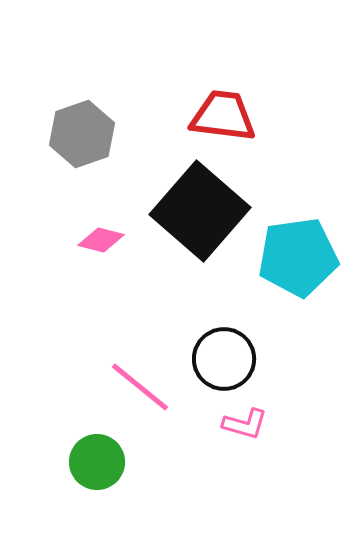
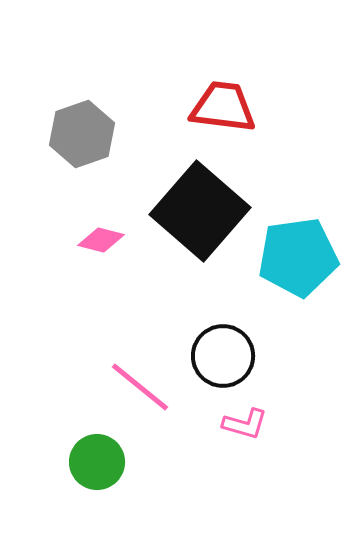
red trapezoid: moved 9 px up
black circle: moved 1 px left, 3 px up
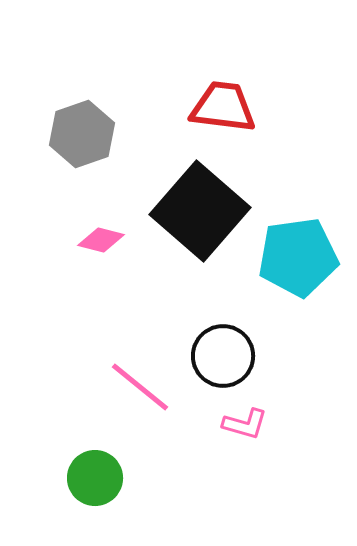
green circle: moved 2 px left, 16 px down
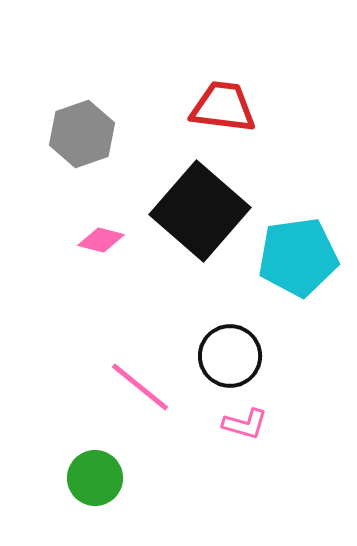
black circle: moved 7 px right
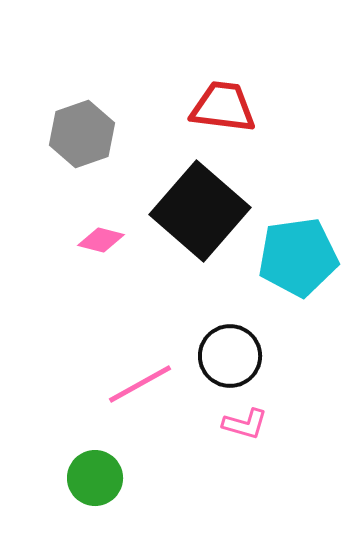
pink line: moved 3 px up; rotated 68 degrees counterclockwise
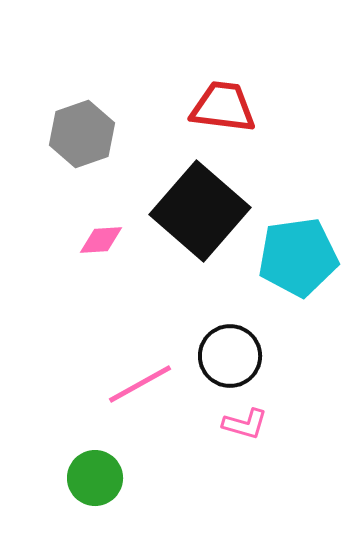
pink diamond: rotated 18 degrees counterclockwise
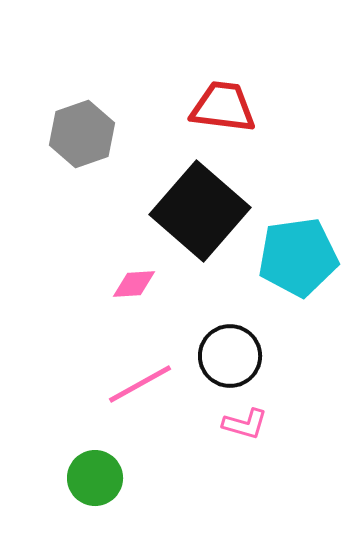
pink diamond: moved 33 px right, 44 px down
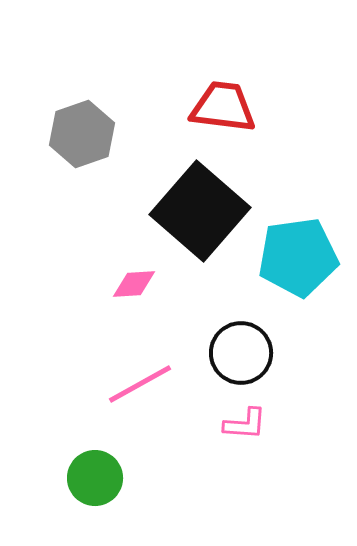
black circle: moved 11 px right, 3 px up
pink L-shape: rotated 12 degrees counterclockwise
